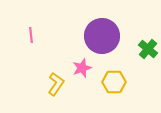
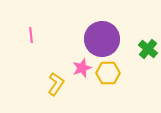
purple circle: moved 3 px down
yellow hexagon: moved 6 px left, 9 px up
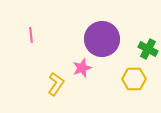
green cross: rotated 12 degrees counterclockwise
yellow hexagon: moved 26 px right, 6 px down
